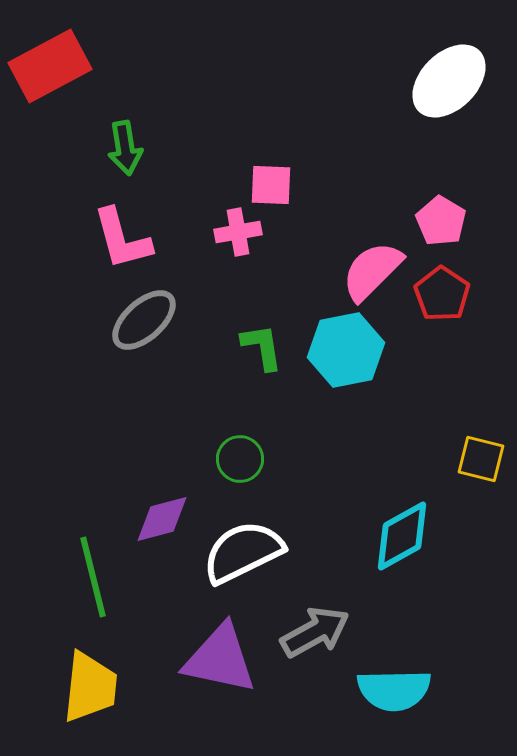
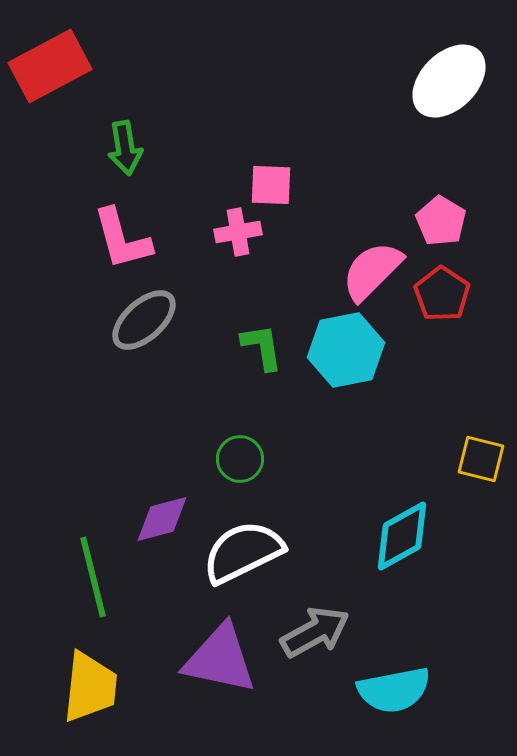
cyan semicircle: rotated 10 degrees counterclockwise
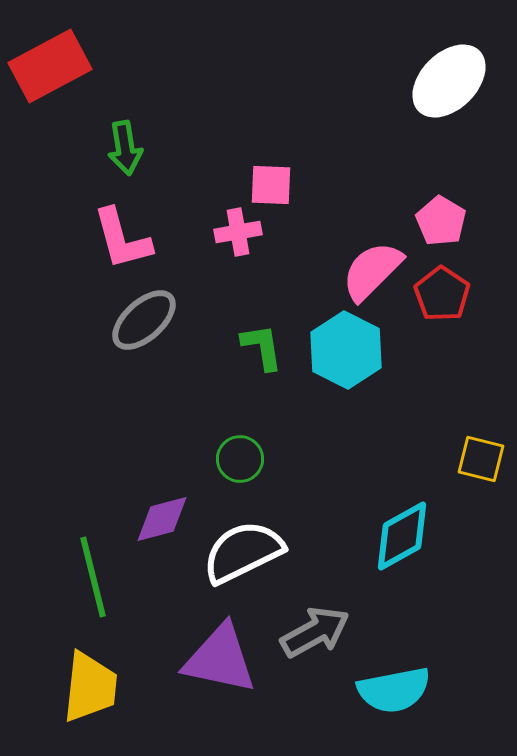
cyan hexagon: rotated 22 degrees counterclockwise
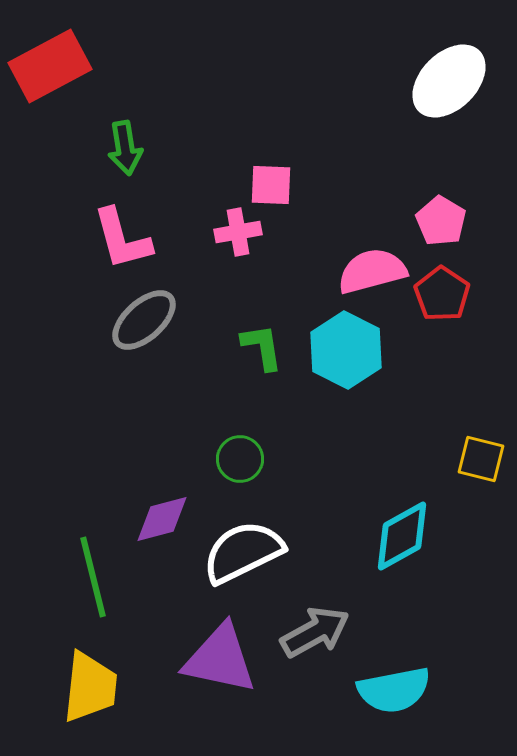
pink semicircle: rotated 30 degrees clockwise
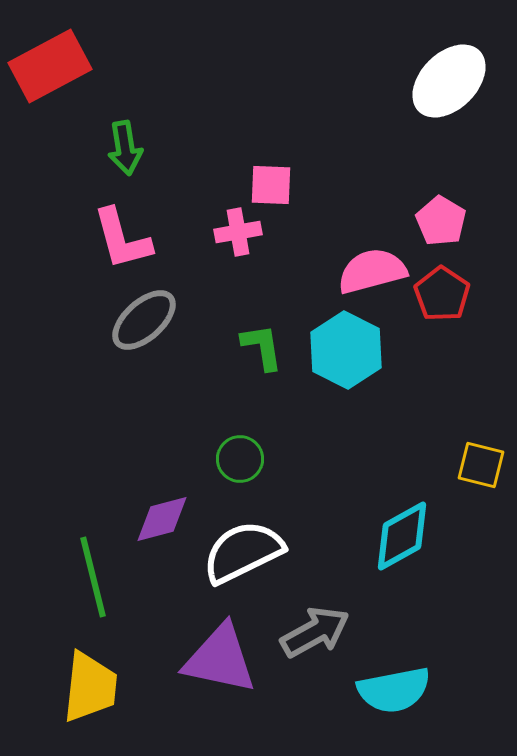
yellow square: moved 6 px down
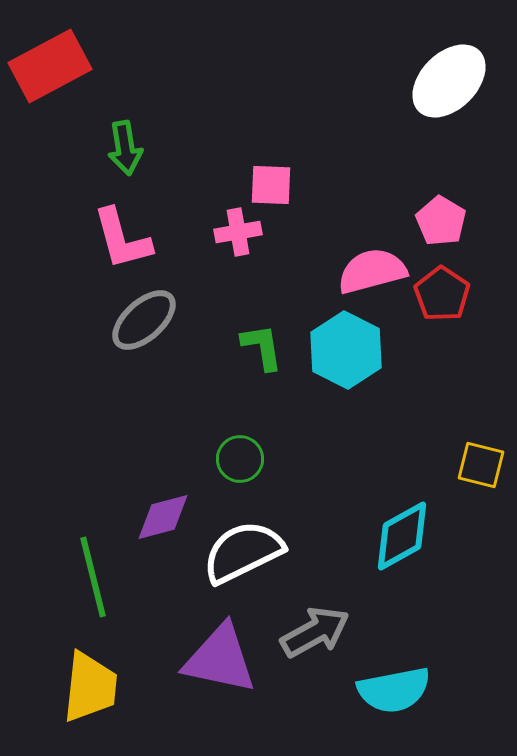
purple diamond: moved 1 px right, 2 px up
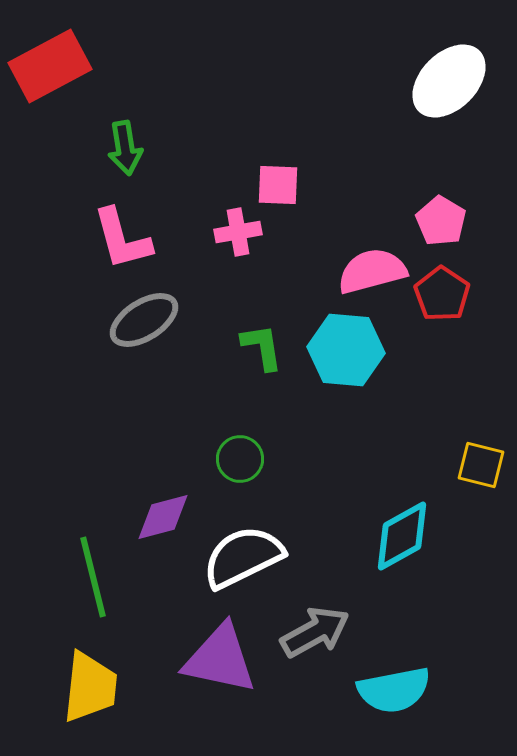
pink square: moved 7 px right
gray ellipse: rotated 10 degrees clockwise
cyan hexagon: rotated 22 degrees counterclockwise
white semicircle: moved 5 px down
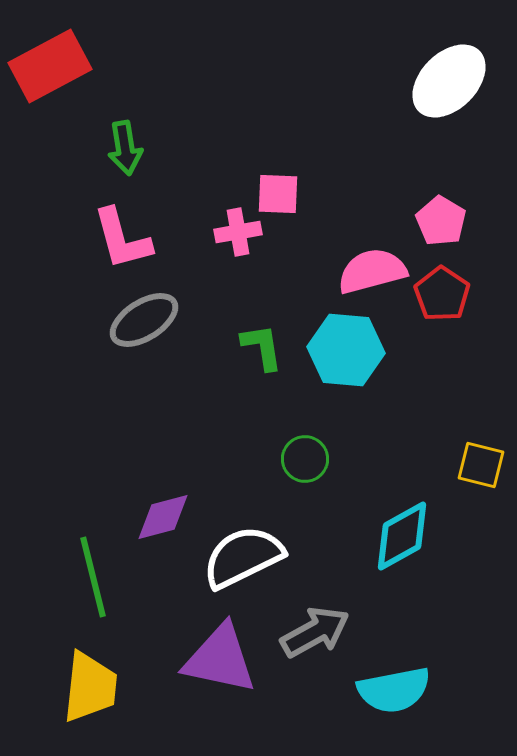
pink square: moved 9 px down
green circle: moved 65 px right
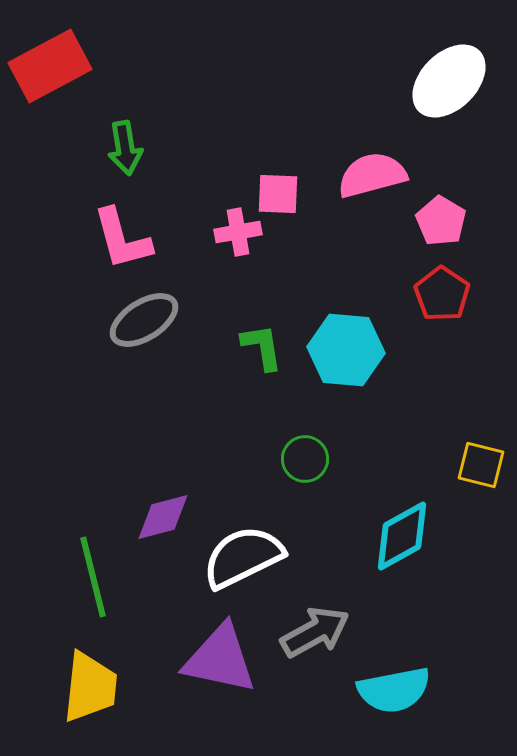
pink semicircle: moved 96 px up
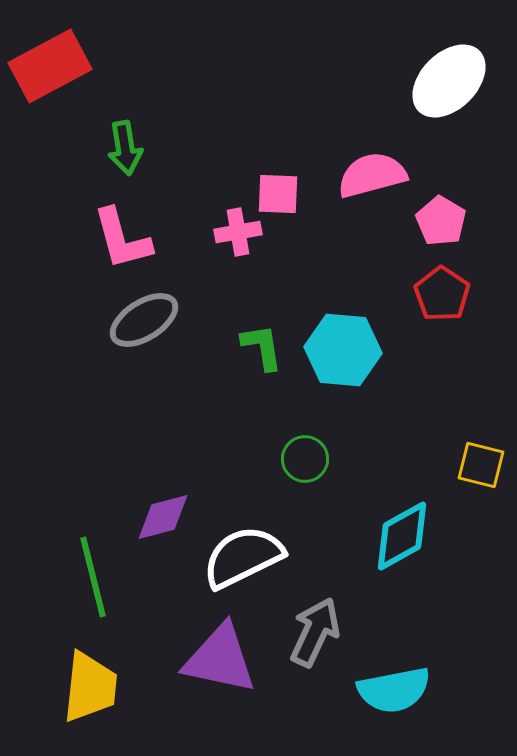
cyan hexagon: moved 3 px left
gray arrow: rotated 36 degrees counterclockwise
